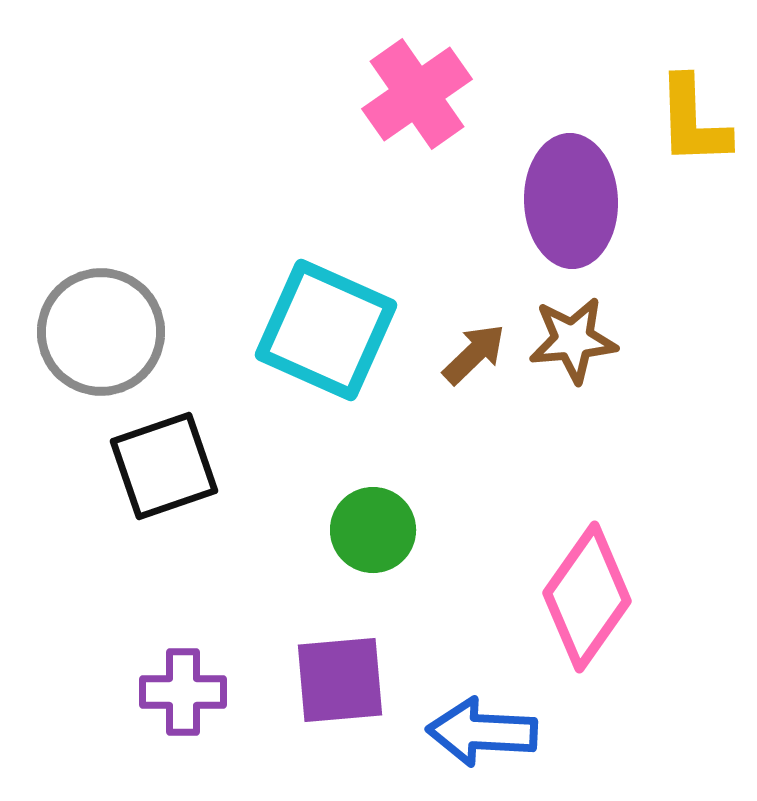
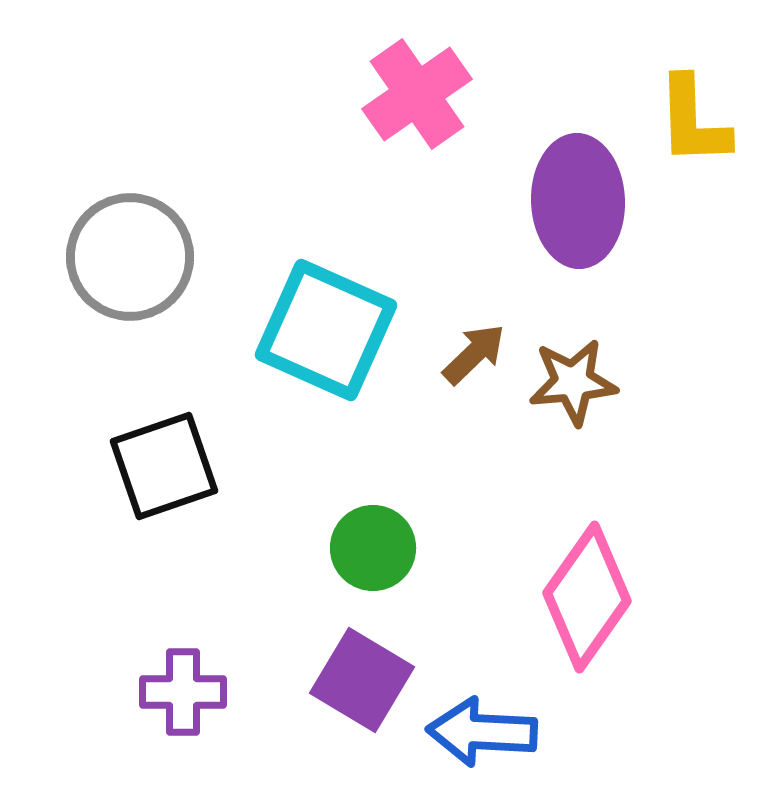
purple ellipse: moved 7 px right
gray circle: moved 29 px right, 75 px up
brown star: moved 42 px down
green circle: moved 18 px down
purple square: moved 22 px right; rotated 36 degrees clockwise
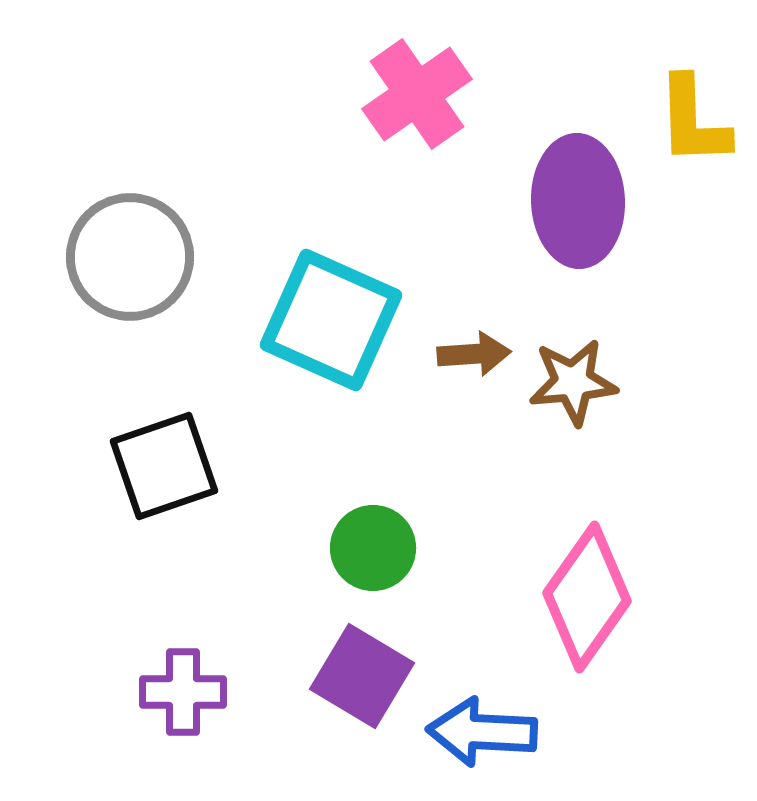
cyan square: moved 5 px right, 10 px up
brown arrow: rotated 40 degrees clockwise
purple square: moved 4 px up
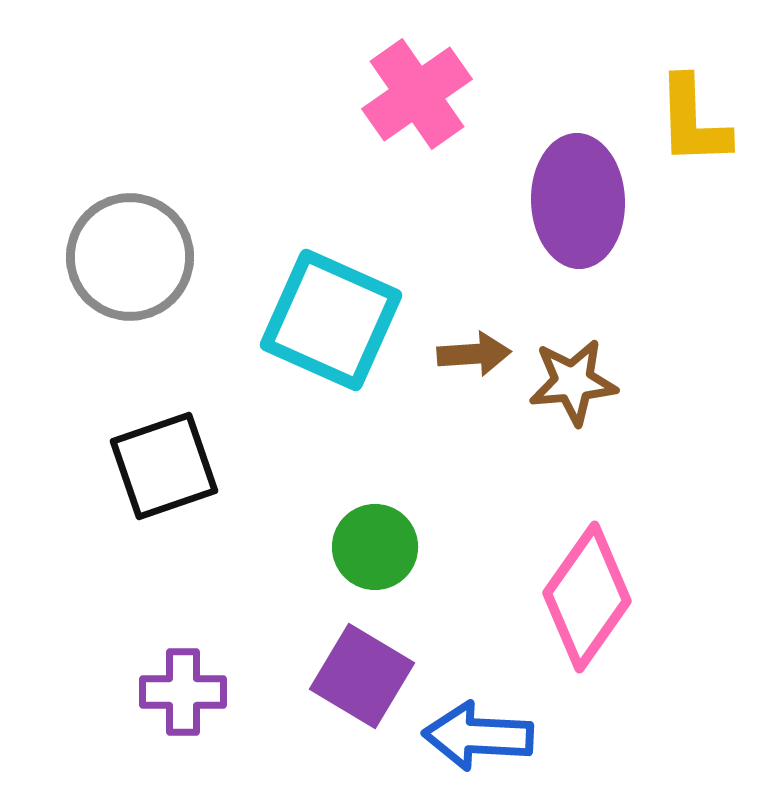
green circle: moved 2 px right, 1 px up
blue arrow: moved 4 px left, 4 px down
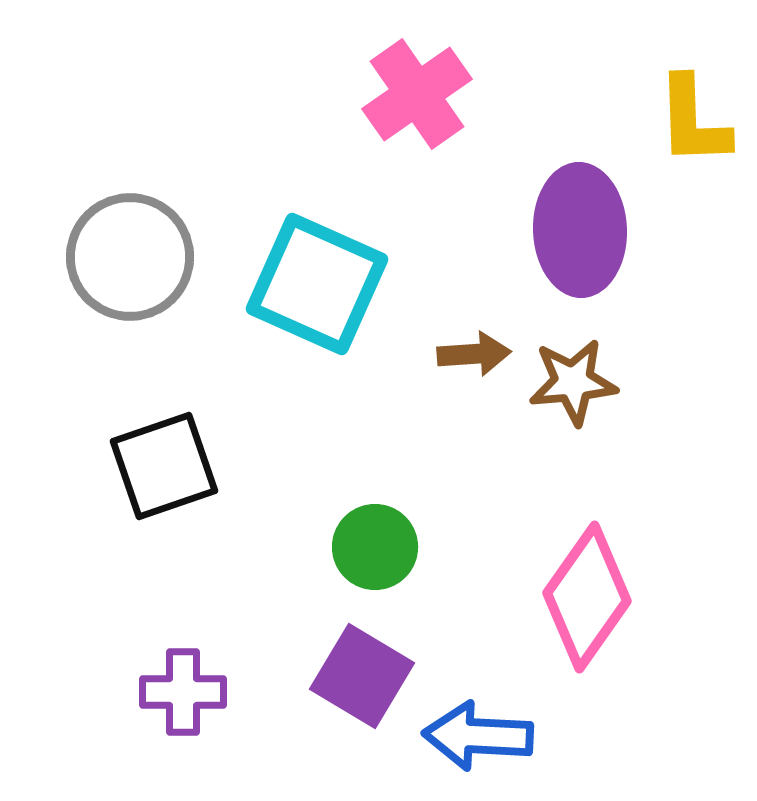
purple ellipse: moved 2 px right, 29 px down
cyan square: moved 14 px left, 36 px up
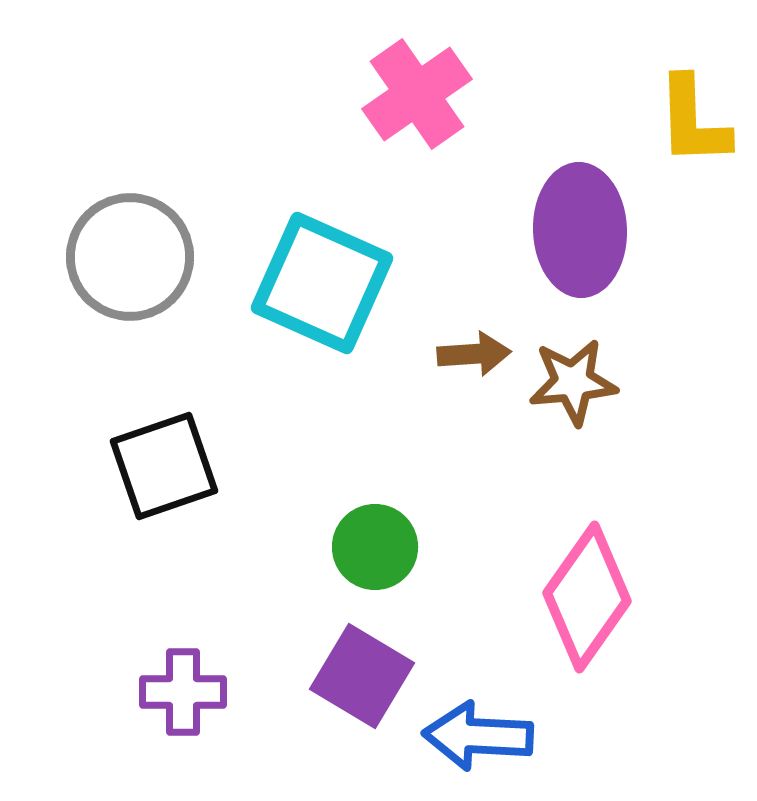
cyan square: moved 5 px right, 1 px up
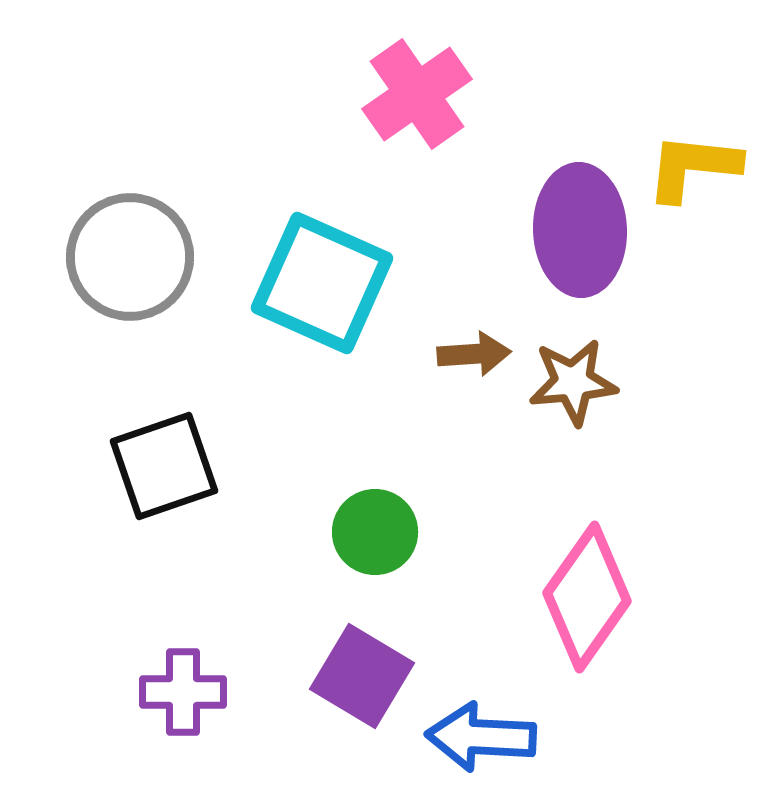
yellow L-shape: moved 46 px down; rotated 98 degrees clockwise
green circle: moved 15 px up
blue arrow: moved 3 px right, 1 px down
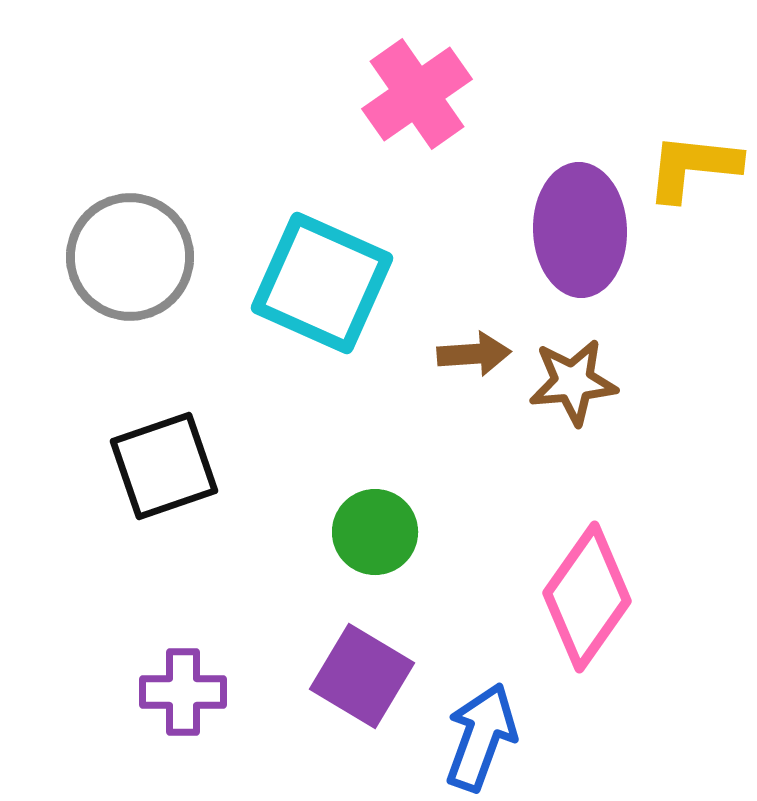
blue arrow: rotated 107 degrees clockwise
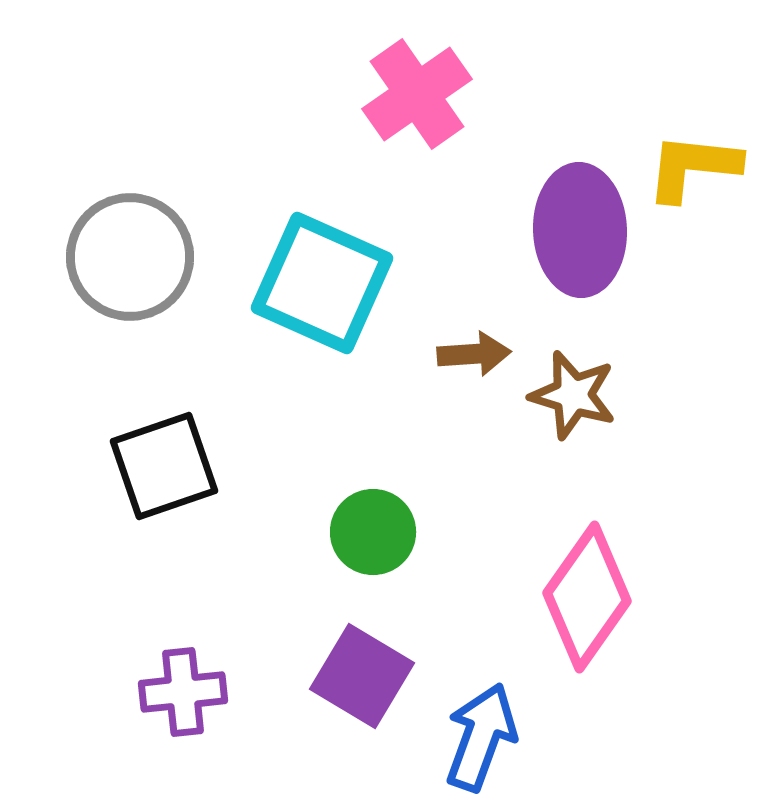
brown star: moved 13 px down; rotated 22 degrees clockwise
green circle: moved 2 px left
purple cross: rotated 6 degrees counterclockwise
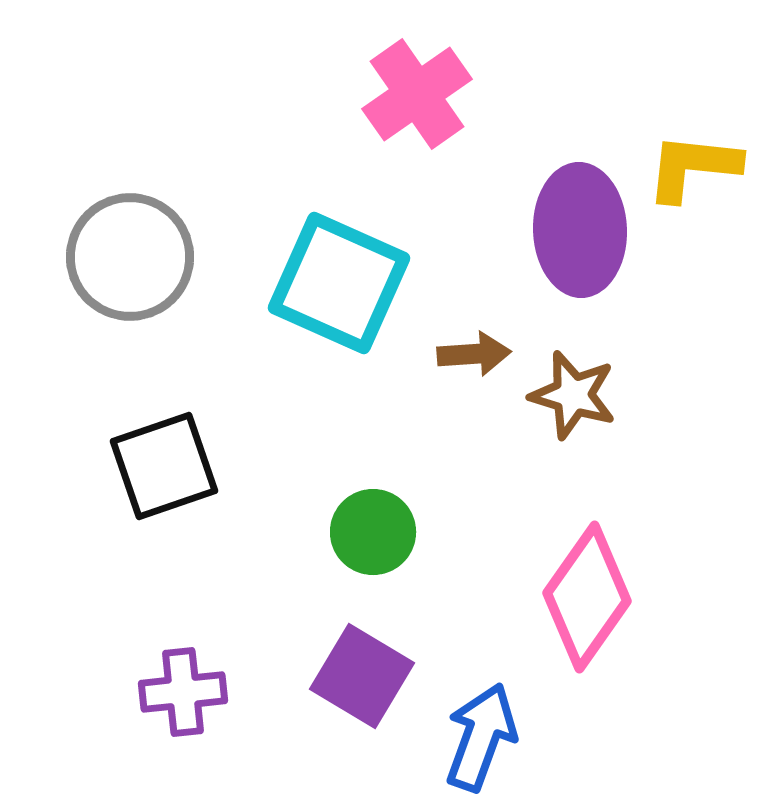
cyan square: moved 17 px right
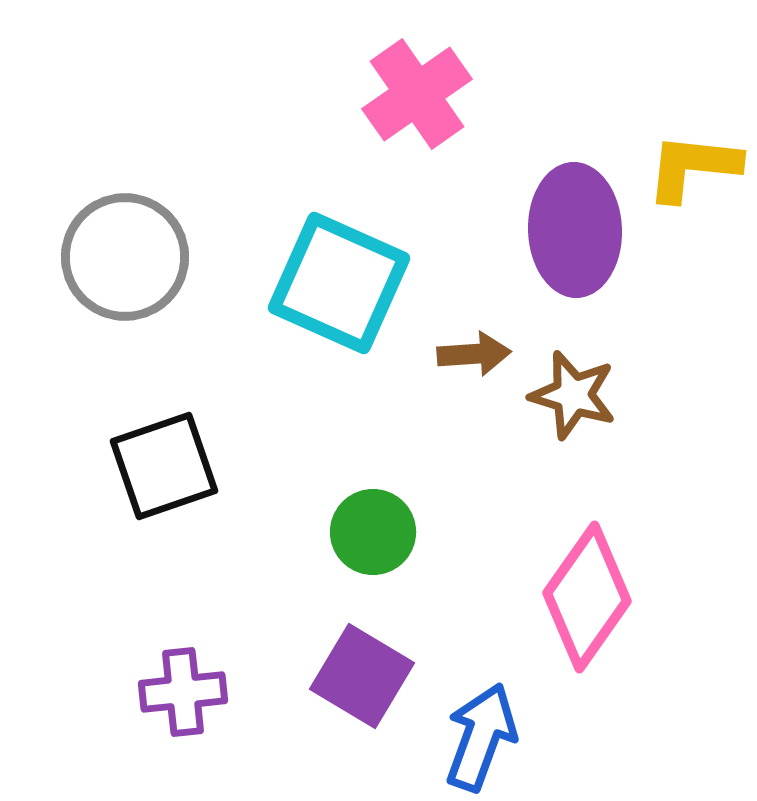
purple ellipse: moved 5 px left
gray circle: moved 5 px left
